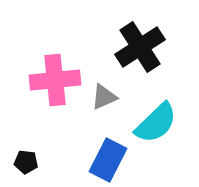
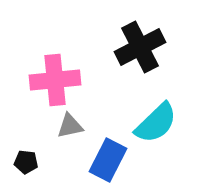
black cross: rotated 6 degrees clockwise
gray triangle: moved 34 px left, 29 px down; rotated 12 degrees clockwise
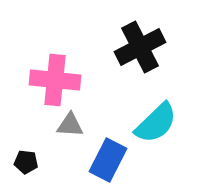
pink cross: rotated 12 degrees clockwise
gray triangle: moved 1 px up; rotated 16 degrees clockwise
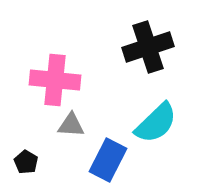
black cross: moved 8 px right; rotated 9 degrees clockwise
gray triangle: moved 1 px right
black pentagon: rotated 25 degrees clockwise
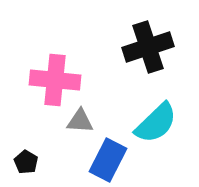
gray triangle: moved 9 px right, 4 px up
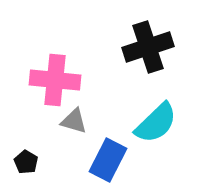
gray triangle: moved 6 px left; rotated 12 degrees clockwise
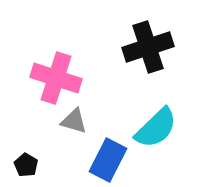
pink cross: moved 1 px right, 2 px up; rotated 12 degrees clockwise
cyan semicircle: moved 5 px down
black pentagon: moved 3 px down
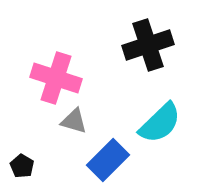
black cross: moved 2 px up
cyan semicircle: moved 4 px right, 5 px up
blue rectangle: rotated 18 degrees clockwise
black pentagon: moved 4 px left, 1 px down
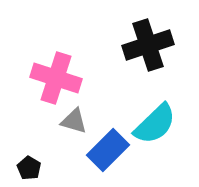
cyan semicircle: moved 5 px left, 1 px down
blue rectangle: moved 10 px up
black pentagon: moved 7 px right, 2 px down
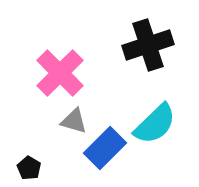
pink cross: moved 4 px right, 5 px up; rotated 27 degrees clockwise
blue rectangle: moved 3 px left, 2 px up
